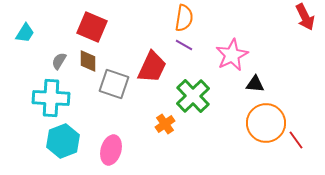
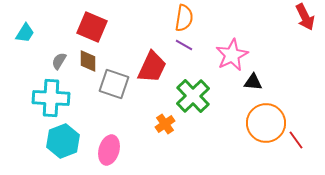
black triangle: moved 2 px left, 2 px up
pink ellipse: moved 2 px left
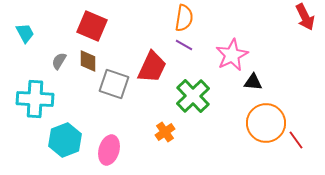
red square: moved 1 px up
cyan trapezoid: rotated 60 degrees counterclockwise
cyan cross: moved 16 px left, 1 px down
orange cross: moved 8 px down
cyan hexagon: moved 2 px right, 1 px up
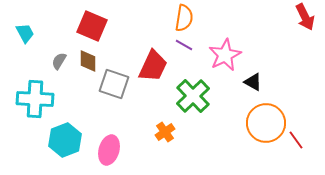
pink star: moved 7 px left
red trapezoid: moved 1 px right, 1 px up
black triangle: rotated 24 degrees clockwise
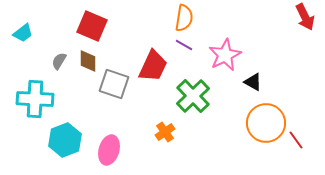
cyan trapezoid: moved 2 px left; rotated 80 degrees clockwise
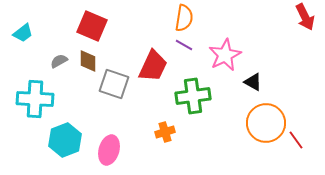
gray semicircle: rotated 30 degrees clockwise
green cross: rotated 36 degrees clockwise
orange cross: rotated 18 degrees clockwise
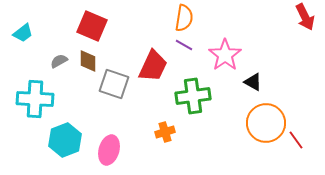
pink star: rotated 8 degrees counterclockwise
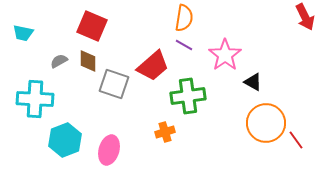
cyan trapezoid: rotated 50 degrees clockwise
red trapezoid: rotated 24 degrees clockwise
green cross: moved 5 px left
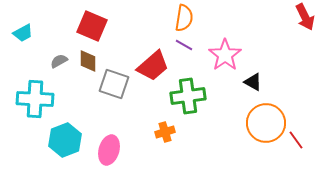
cyan trapezoid: rotated 40 degrees counterclockwise
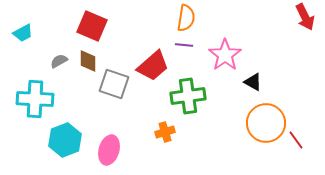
orange semicircle: moved 2 px right
purple line: rotated 24 degrees counterclockwise
